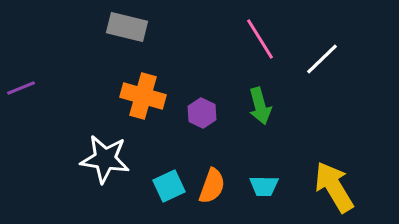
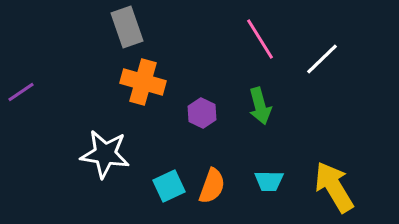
gray rectangle: rotated 57 degrees clockwise
purple line: moved 4 px down; rotated 12 degrees counterclockwise
orange cross: moved 14 px up
white star: moved 5 px up
cyan trapezoid: moved 5 px right, 5 px up
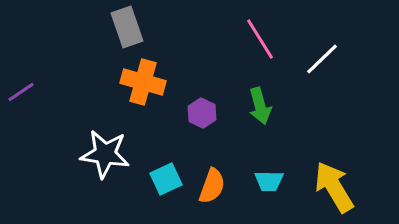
cyan square: moved 3 px left, 7 px up
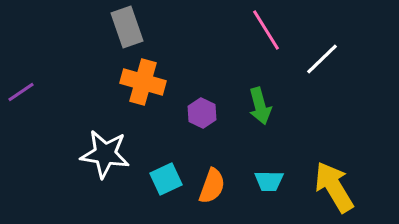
pink line: moved 6 px right, 9 px up
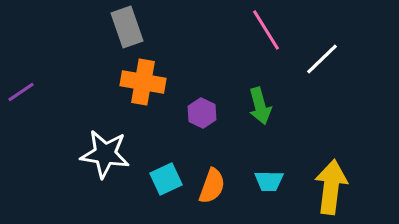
orange cross: rotated 6 degrees counterclockwise
yellow arrow: moved 3 px left; rotated 38 degrees clockwise
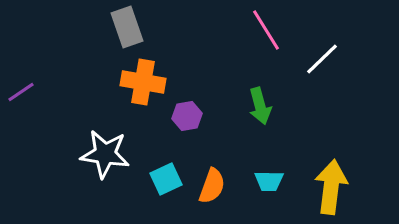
purple hexagon: moved 15 px left, 3 px down; rotated 24 degrees clockwise
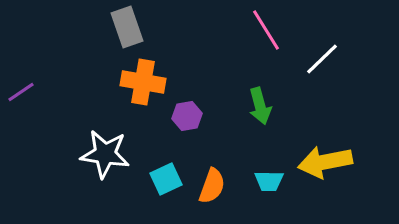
yellow arrow: moved 6 px left, 25 px up; rotated 108 degrees counterclockwise
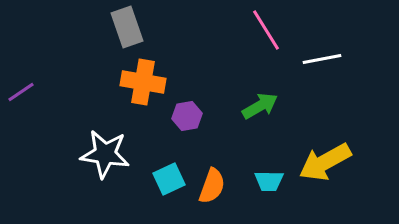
white line: rotated 33 degrees clockwise
green arrow: rotated 105 degrees counterclockwise
yellow arrow: rotated 18 degrees counterclockwise
cyan square: moved 3 px right
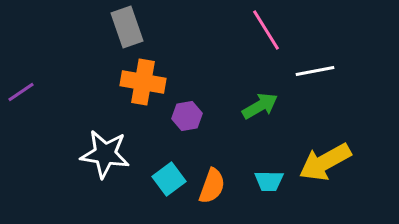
white line: moved 7 px left, 12 px down
cyan square: rotated 12 degrees counterclockwise
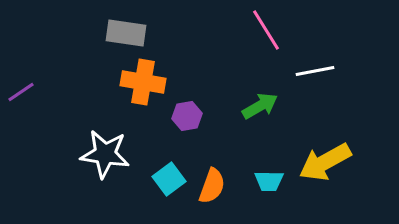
gray rectangle: moved 1 px left, 6 px down; rotated 63 degrees counterclockwise
